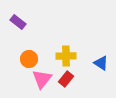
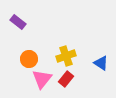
yellow cross: rotated 18 degrees counterclockwise
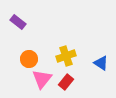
red rectangle: moved 3 px down
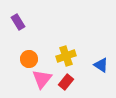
purple rectangle: rotated 21 degrees clockwise
blue triangle: moved 2 px down
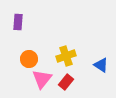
purple rectangle: rotated 35 degrees clockwise
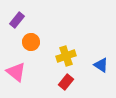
purple rectangle: moved 1 px left, 2 px up; rotated 35 degrees clockwise
orange circle: moved 2 px right, 17 px up
pink triangle: moved 26 px left, 7 px up; rotated 30 degrees counterclockwise
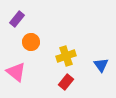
purple rectangle: moved 1 px up
blue triangle: rotated 21 degrees clockwise
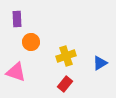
purple rectangle: rotated 42 degrees counterclockwise
blue triangle: moved 1 px left, 2 px up; rotated 35 degrees clockwise
pink triangle: rotated 20 degrees counterclockwise
red rectangle: moved 1 px left, 2 px down
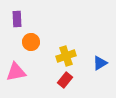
pink triangle: rotated 30 degrees counterclockwise
red rectangle: moved 4 px up
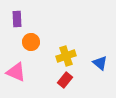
blue triangle: rotated 49 degrees counterclockwise
pink triangle: rotated 35 degrees clockwise
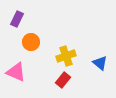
purple rectangle: rotated 28 degrees clockwise
red rectangle: moved 2 px left
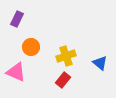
orange circle: moved 5 px down
